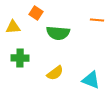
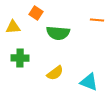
cyan triangle: moved 2 px left, 2 px down
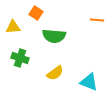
green semicircle: moved 4 px left, 3 px down
green cross: rotated 18 degrees clockwise
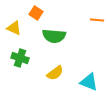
yellow triangle: moved 1 px right, 1 px down; rotated 28 degrees clockwise
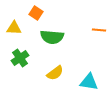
orange line: moved 2 px right, 10 px down
yellow triangle: rotated 21 degrees counterclockwise
green semicircle: moved 2 px left, 1 px down
green cross: rotated 36 degrees clockwise
cyan triangle: rotated 12 degrees counterclockwise
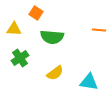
yellow triangle: moved 1 px down
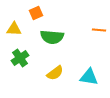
orange square: rotated 32 degrees clockwise
cyan triangle: moved 5 px up
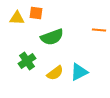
orange square: rotated 32 degrees clockwise
yellow triangle: moved 3 px right, 11 px up
green semicircle: rotated 25 degrees counterclockwise
green cross: moved 7 px right, 3 px down
cyan triangle: moved 10 px left, 5 px up; rotated 36 degrees counterclockwise
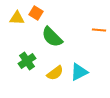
orange square: rotated 24 degrees clockwise
green semicircle: rotated 65 degrees clockwise
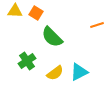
yellow triangle: moved 2 px left, 7 px up
orange line: moved 2 px left, 5 px up; rotated 24 degrees counterclockwise
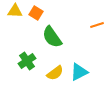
green semicircle: rotated 10 degrees clockwise
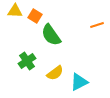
orange square: moved 1 px left, 3 px down
green semicircle: moved 1 px left, 2 px up
cyan triangle: moved 10 px down
